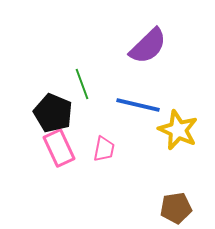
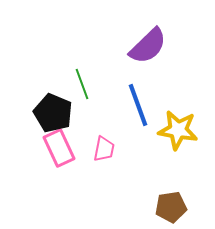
blue line: rotated 57 degrees clockwise
yellow star: rotated 15 degrees counterclockwise
brown pentagon: moved 5 px left, 1 px up
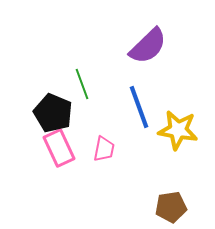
blue line: moved 1 px right, 2 px down
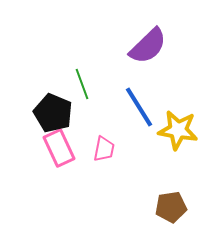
blue line: rotated 12 degrees counterclockwise
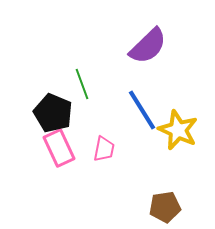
blue line: moved 3 px right, 3 px down
yellow star: rotated 15 degrees clockwise
brown pentagon: moved 6 px left
